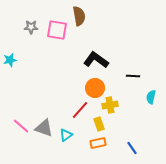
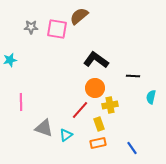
brown semicircle: rotated 120 degrees counterclockwise
pink square: moved 1 px up
pink line: moved 24 px up; rotated 48 degrees clockwise
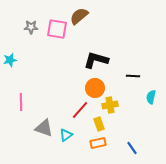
black L-shape: rotated 20 degrees counterclockwise
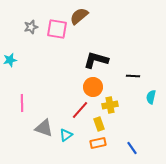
gray star: rotated 16 degrees counterclockwise
orange circle: moved 2 px left, 1 px up
pink line: moved 1 px right, 1 px down
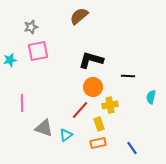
pink square: moved 19 px left, 22 px down; rotated 20 degrees counterclockwise
black L-shape: moved 5 px left
black line: moved 5 px left
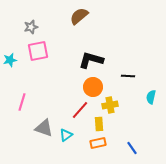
pink line: moved 1 px up; rotated 18 degrees clockwise
yellow rectangle: rotated 16 degrees clockwise
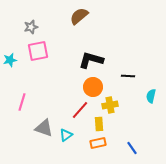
cyan semicircle: moved 1 px up
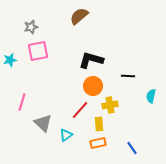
orange circle: moved 1 px up
gray triangle: moved 1 px left, 5 px up; rotated 24 degrees clockwise
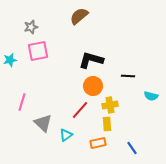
cyan semicircle: rotated 88 degrees counterclockwise
yellow rectangle: moved 8 px right
